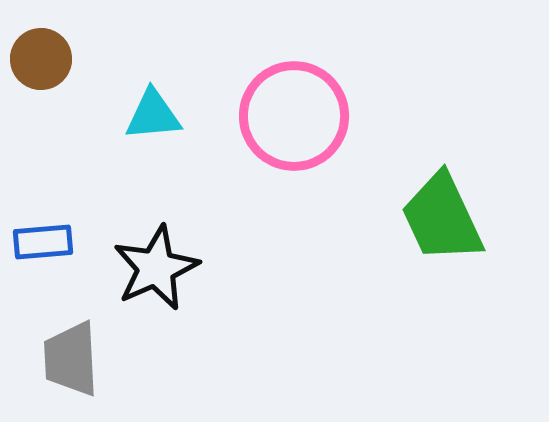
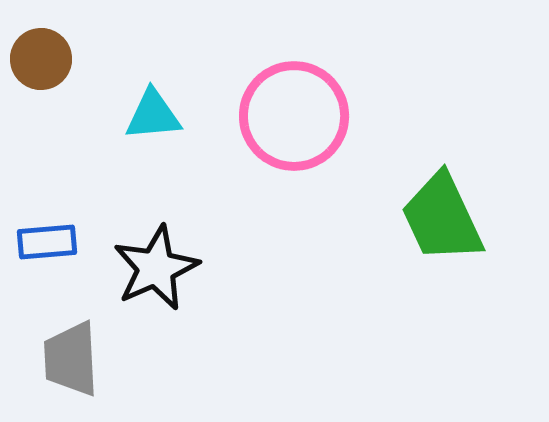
blue rectangle: moved 4 px right
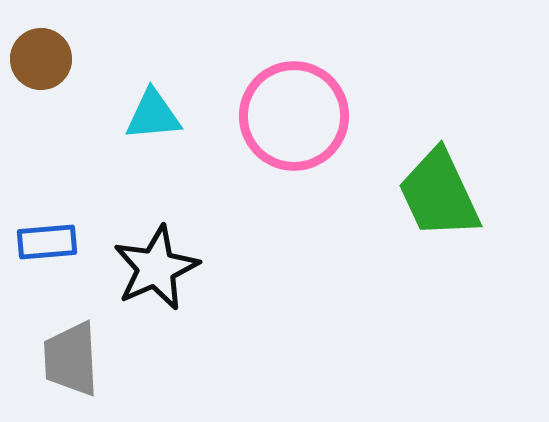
green trapezoid: moved 3 px left, 24 px up
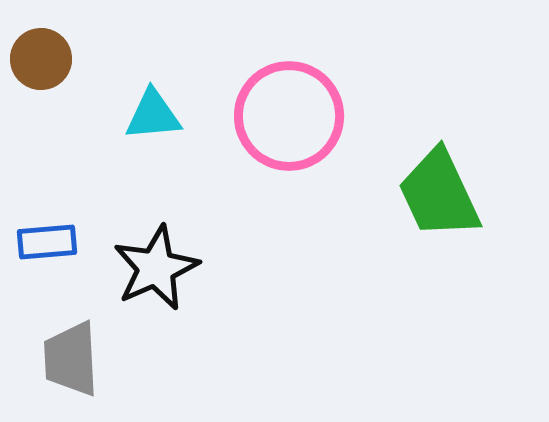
pink circle: moved 5 px left
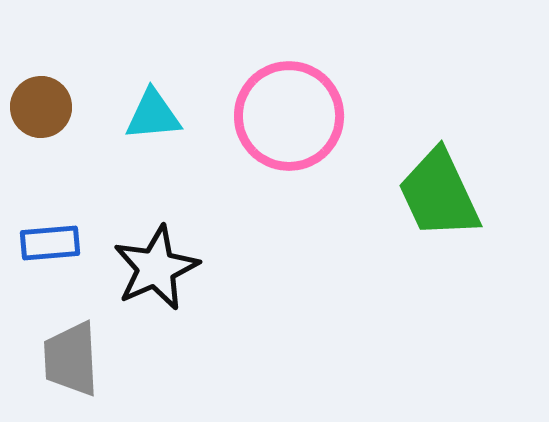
brown circle: moved 48 px down
blue rectangle: moved 3 px right, 1 px down
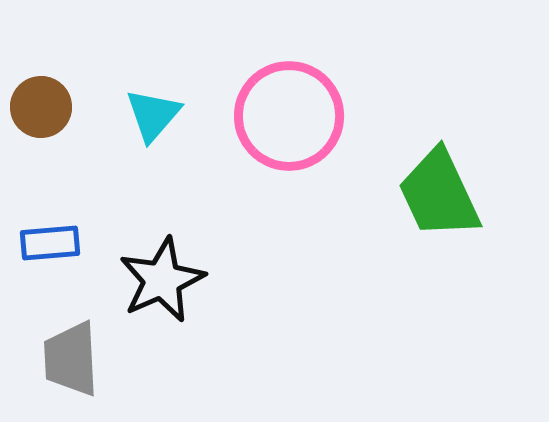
cyan triangle: rotated 44 degrees counterclockwise
black star: moved 6 px right, 12 px down
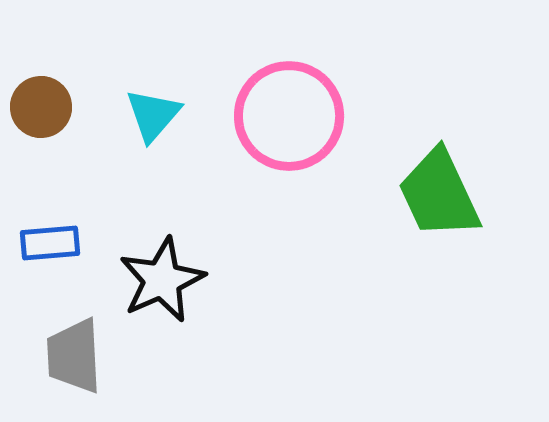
gray trapezoid: moved 3 px right, 3 px up
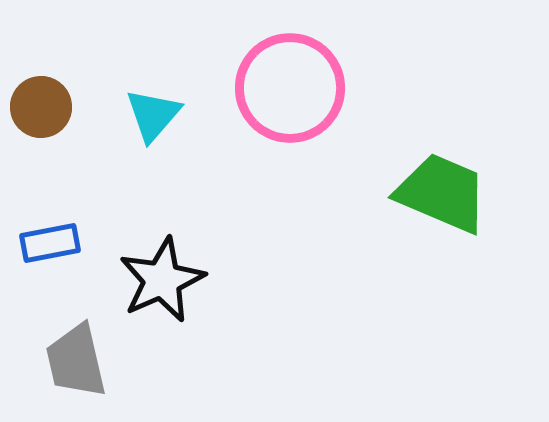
pink circle: moved 1 px right, 28 px up
green trapezoid: moved 3 px right, 1 px up; rotated 138 degrees clockwise
blue rectangle: rotated 6 degrees counterclockwise
gray trapezoid: moved 2 px right, 5 px down; rotated 10 degrees counterclockwise
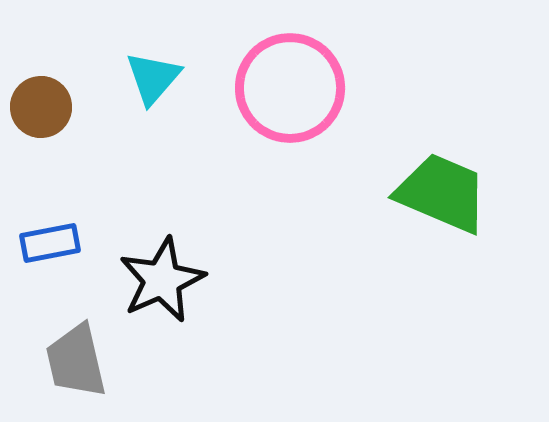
cyan triangle: moved 37 px up
